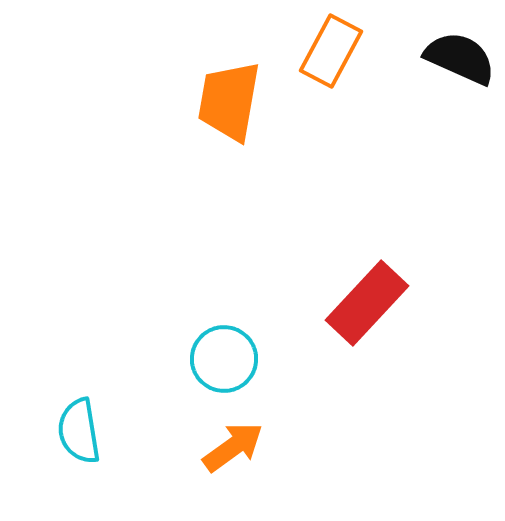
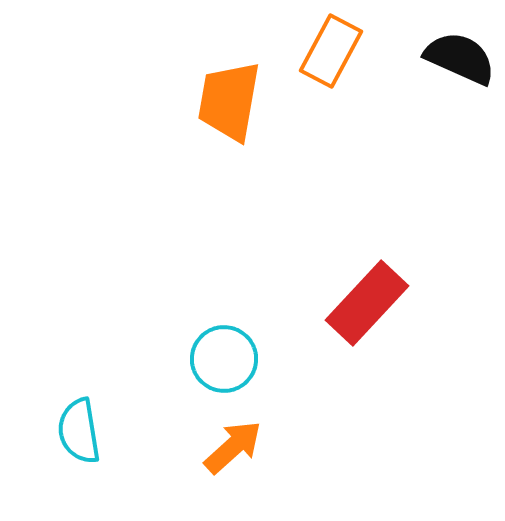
orange arrow: rotated 6 degrees counterclockwise
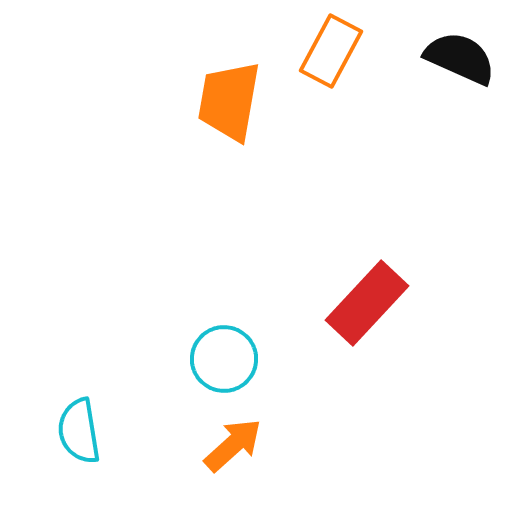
orange arrow: moved 2 px up
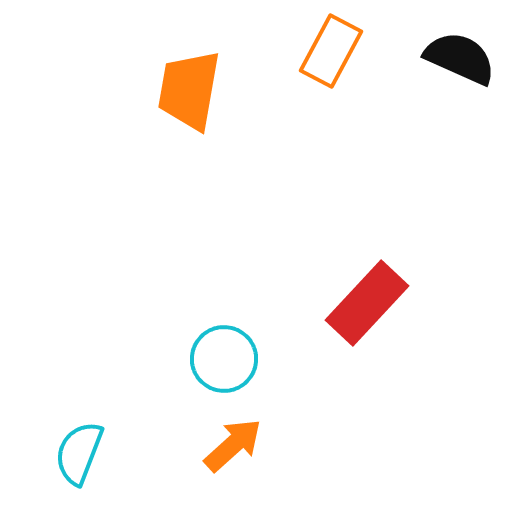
orange trapezoid: moved 40 px left, 11 px up
cyan semicircle: moved 22 px down; rotated 30 degrees clockwise
